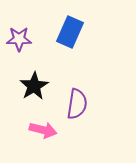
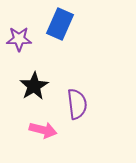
blue rectangle: moved 10 px left, 8 px up
purple semicircle: rotated 16 degrees counterclockwise
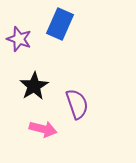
purple star: rotated 20 degrees clockwise
purple semicircle: rotated 12 degrees counterclockwise
pink arrow: moved 1 px up
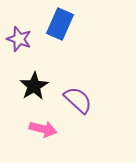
purple semicircle: moved 1 px right, 4 px up; rotated 28 degrees counterclockwise
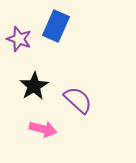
blue rectangle: moved 4 px left, 2 px down
